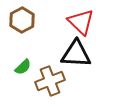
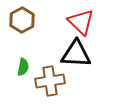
green semicircle: rotated 36 degrees counterclockwise
brown cross: rotated 12 degrees clockwise
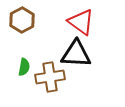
red triangle: rotated 8 degrees counterclockwise
green semicircle: moved 1 px right
brown cross: moved 4 px up
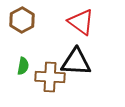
black triangle: moved 8 px down
green semicircle: moved 1 px left, 1 px up
brown cross: rotated 12 degrees clockwise
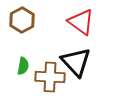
black triangle: rotated 44 degrees clockwise
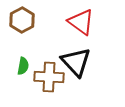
brown cross: moved 1 px left
